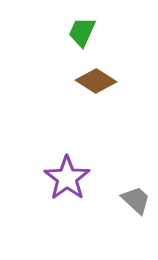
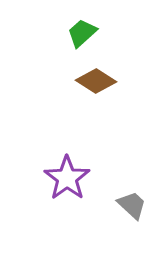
green trapezoid: moved 1 px down; rotated 24 degrees clockwise
gray trapezoid: moved 4 px left, 5 px down
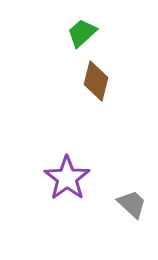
brown diamond: rotated 72 degrees clockwise
gray trapezoid: moved 1 px up
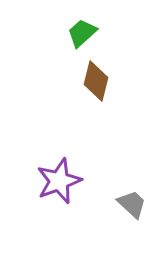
purple star: moved 8 px left, 3 px down; rotated 15 degrees clockwise
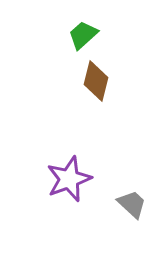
green trapezoid: moved 1 px right, 2 px down
purple star: moved 10 px right, 2 px up
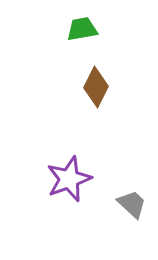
green trapezoid: moved 1 px left, 6 px up; rotated 32 degrees clockwise
brown diamond: moved 6 px down; rotated 12 degrees clockwise
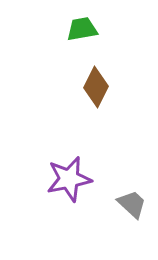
purple star: rotated 9 degrees clockwise
